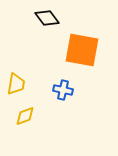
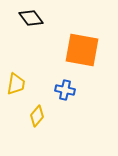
black diamond: moved 16 px left
blue cross: moved 2 px right
yellow diamond: moved 12 px right; rotated 30 degrees counterclockwise
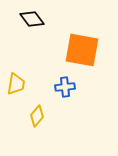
black diamond: moved 1 px right, 1 px down
blue cross: moved 3 px up; rotated 18 degrees counterclockwise
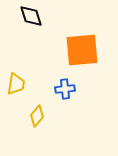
black diamond: moved 1 px left, 3 px up; rotated 20 degrees clockwise
orange square: rotated 15 degrees counterclockwise
blue cross: moved 2 px down
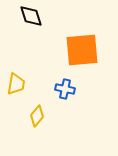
blue cross: rotated 18 degrees clockwise
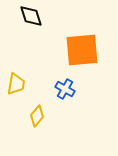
blue cross: rotated 18 degrees clockwise
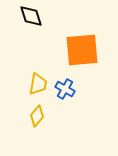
yellow trapezoid: moved 22 px right
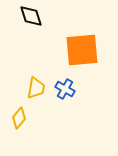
yellow trapezoid: moved 2 px left, 4 px down
yellow diamond: moved 18 px left, 2 px down
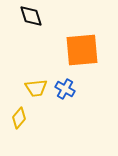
yellow trapezoid: rotated 75 degrees clockwise
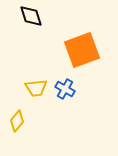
orange square: rotated 15 degrees counterclockwise
yellow diamond: moved 2 px left, 3 px down
